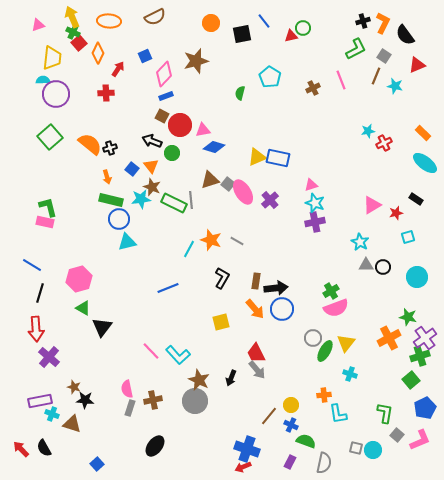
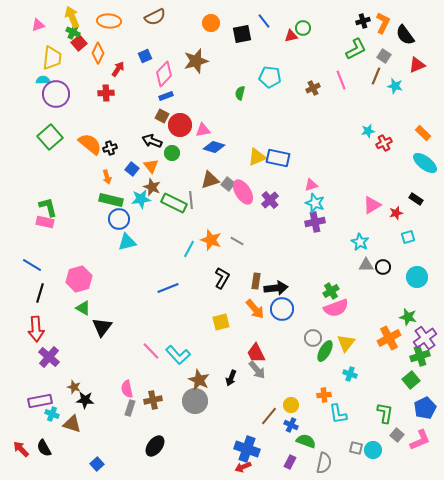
cyan pentagon at (270, 77): rotated 25 degrees counterclockwise
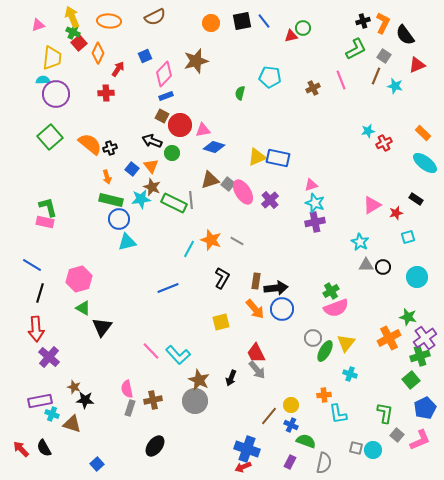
black square at (242, 34): moved 13 px up
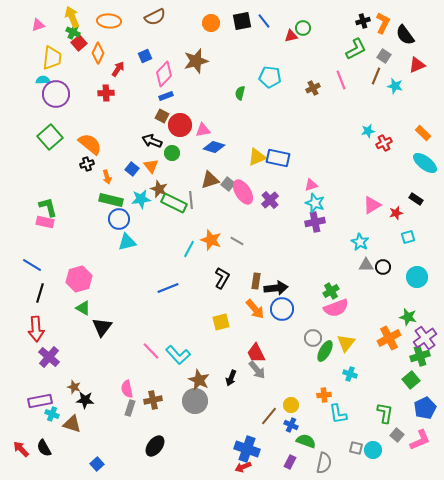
black cross at (110, 148): moved 23 px left, 16 px down
brown star at (152, 187): moved 7 px right, 2 px down
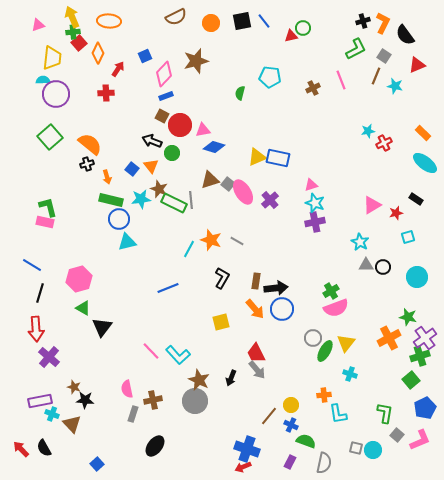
brown semicircle at (155, 17): moved 21 px right
green cross at (73, 32): rotated 32 degrees counterclockwise
gray rectangle at (130, 408): moved 3 px right, 6 px down
brown triangle at (72, 424): rotated 30 degrees clockwise
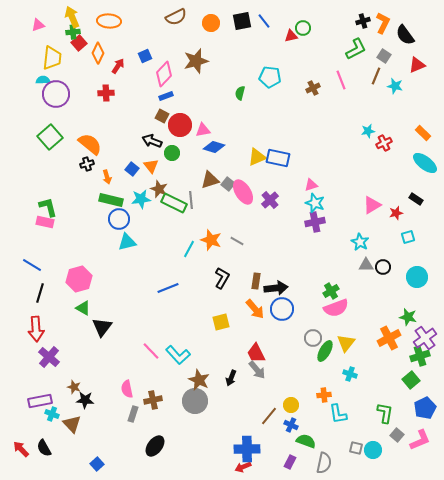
red arrow at (118, 69): moved 3 px up
blue cross at (247, 449): rotated 20 degrees counterclockwise
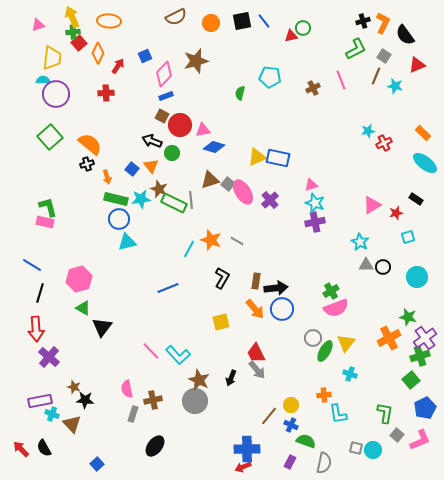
green rectangle at (111, 200): moved 5 px right, 1 px up
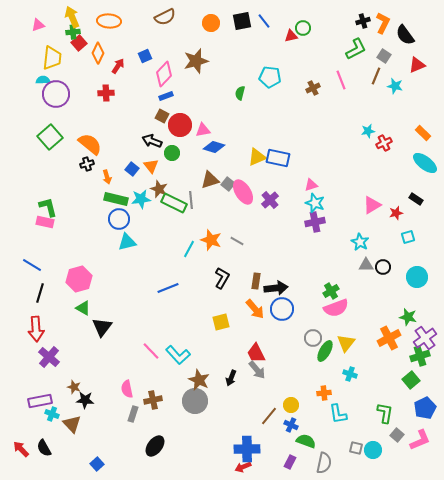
brown semicircle at (176, 17): moved 11 px left
orange cross at (324, 395): moved 2 px up
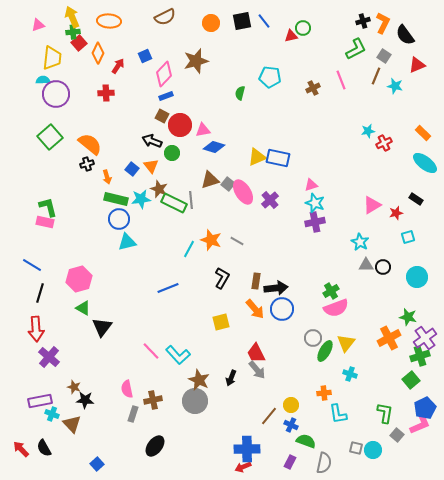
pink L-shape at (420, 440): moved 16 px up
